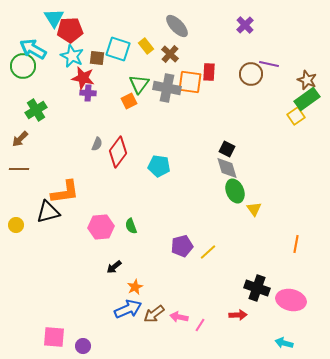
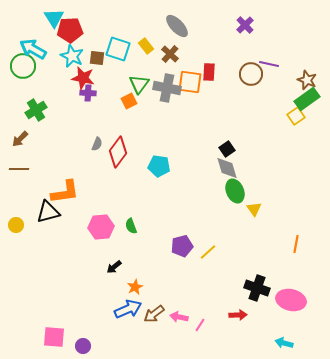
black square at (227, 149): rotated 28 degrees clockwise
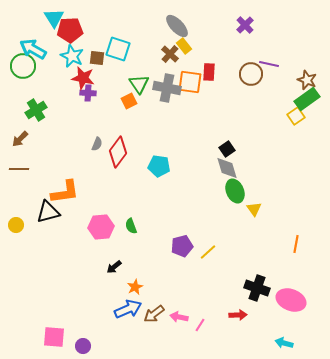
yellow rectangle at (146, 46): moved 38 px right
green triangle at (139, 84): rotated 10 degrees counterclockwise
pink ellipse at (291, 300): rotated 8 degrees clockwise
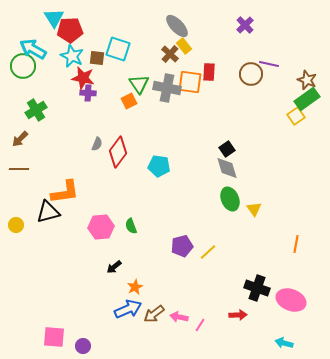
green ellipse at (235, 191): moved 5 px left, 8 px down
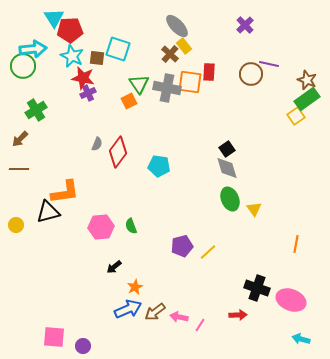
cyan arrow at (33, 49): rotated 144 degrees clockwise
purple cross at (88, 93): rotated 28 degrees counterclockwise
brown arrow at (154, 314): moved 1 px right, 2 px up
cyan arrow at (284, 343): moved 17 px right, 4 px up
